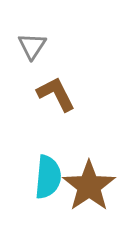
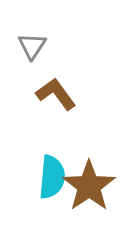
brown L-shape: rotated 9 degrees counterclockwise
cyan semicircle: moved 4 px right
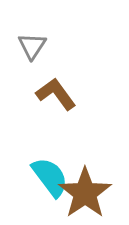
cyan semicircle: moved 2 px left; rotated 42 degrees counterclockwise
brown star: moved 4 px left, 7 px down
